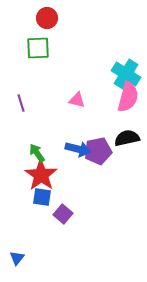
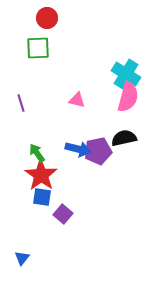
black semicircle: moved 3 px left
blue triangle: moved 5 px right
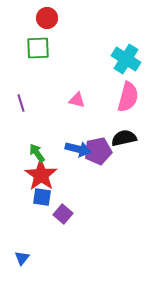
cyan cross: moved 15 px up
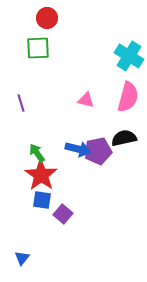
cyan cross: moved 3 px right, 3 px up
pink triangle: moved 9 px right
blue square: moved 3 px down
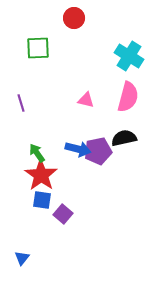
red circle: moved 27 px right
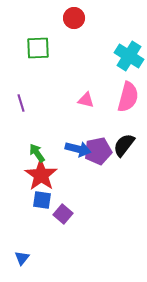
black semicircle: moved 7 px down; rotated 40 degrees counterclockwise
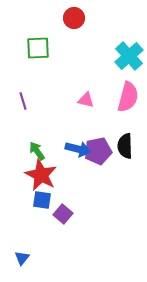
cyan cross: rotated 16 degrees clockwise
purple line: moved 2 px right, 2 px up
black semicircle: moved 1 px right, 1 px down; rotated 40 degrees counterclockwise
green arrow: moved 2 px up
red star: rotated 8 degrees counterclockwise
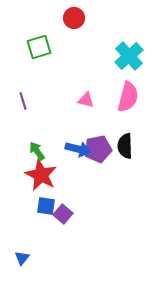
green square: moved 1 px right, 1 px up; rotated 15 degrees counterclockwise
purple pentagon: moved 2 px up
blue square: moved 4 px right, 6 px down
